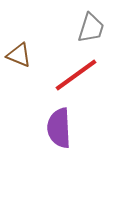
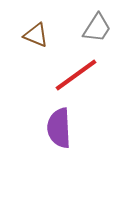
gray trapezoid: moved 6 px right; rotated 16 degrees clockwise
brown triangle: moved 17 px right, 20 px up
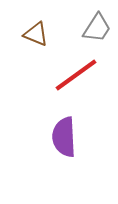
brown triangle: moved 1 px up
purple semicircle: moved 5 px right, 9 px down
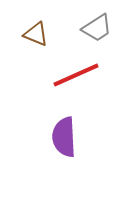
gray trapezoid: rotated 24 degrees clockwise
red line: rotated 12 degrees clockwise
